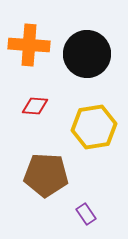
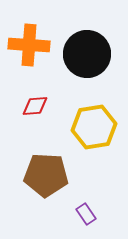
red diamond: rotated 8 degrees counterclockwise
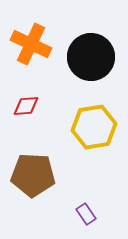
orange cross: moved 2 px right, 1 px up; rotated 21 degrees clockwise
black circle: moved 4 px right, 3 px down
red diamond: moved 9 px left
brown pentagon: moved 13 px left
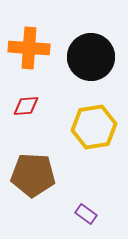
orange cross: moved 2 px left, 4 px down; rotated 21 degrees counterclockwise
purple rectangle: rotated 20 degrees counterclockwise
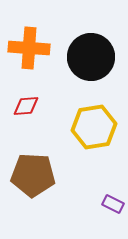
purple rectangle: moved 27 px right, 10 px up; rotated 10 degrees counterclockwise
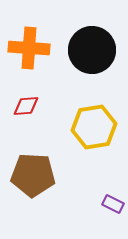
black circle: moved 1 px right, 7 px up
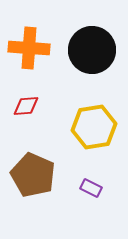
brown pentagon: rotated 21 degrees clockwise
purple rectangle: moved 22 px left, 16 px up
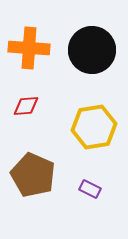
purple rectangle: moved 1 px left, 1 px down
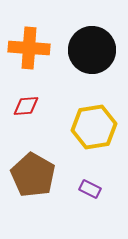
brown pentagon: rotated 6 degrees clockwise
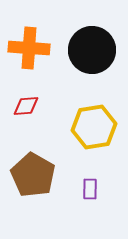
purple rectangle: rotated 65 degrees clockwise
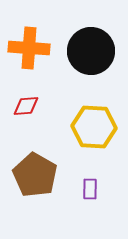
black circle: moved 1 px left, 1 px down
yellow hexagon: rotated 12 degrees clockwise
brown pentagon: moved 2 px right
